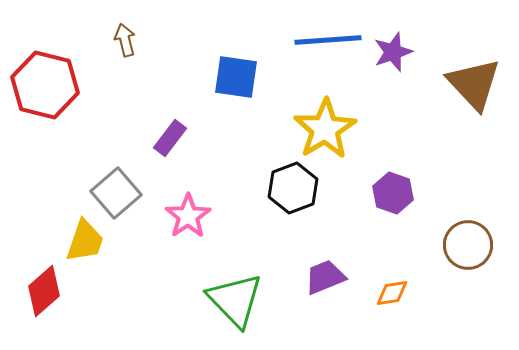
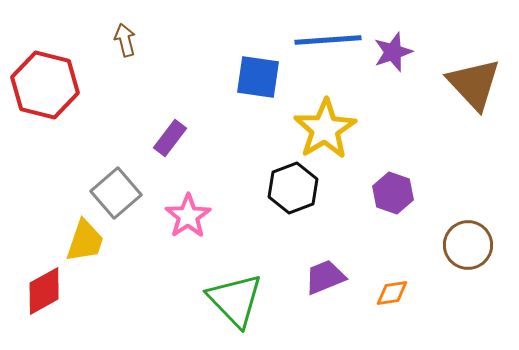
blue square: moved 22 px right
red diamond: rotated 12 degrees clockwise
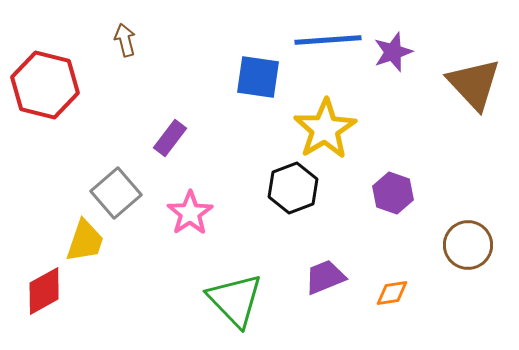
pink star: moved 2 px right, 3 px up
